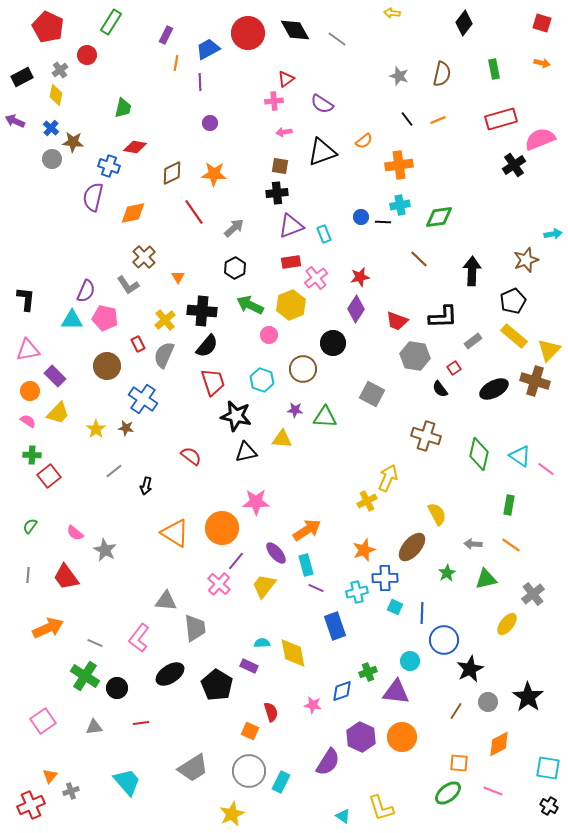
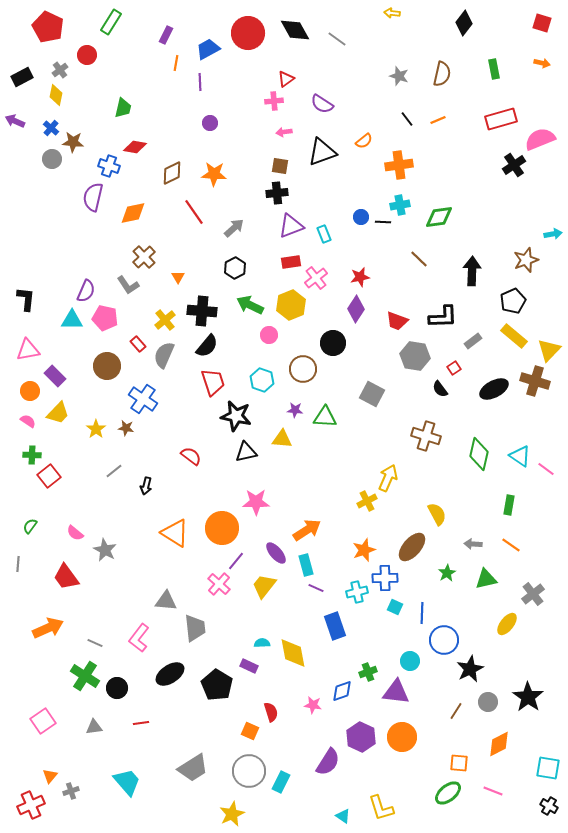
red rectangle at (138, 344): rotated 14 degrees counterclockwise
gray line at (28, 575): moved 10 px left, 11 px up
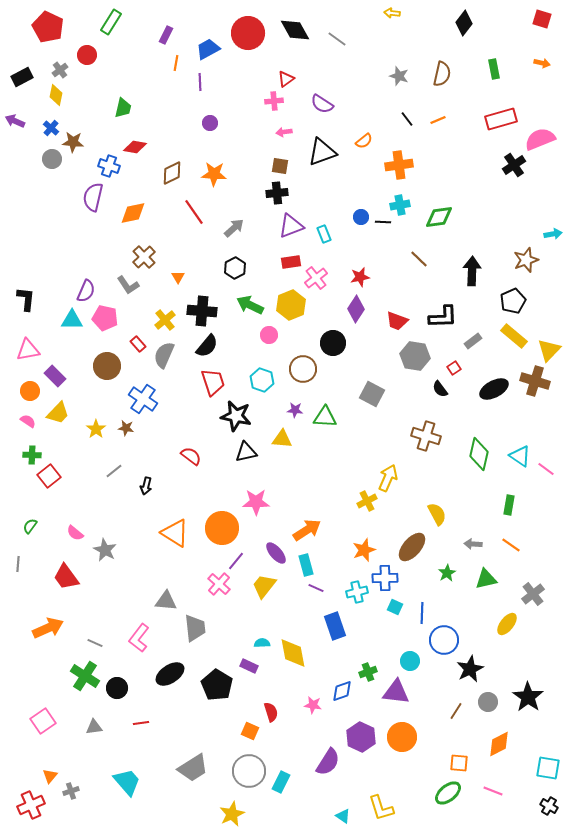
red square at (542, 23): moved 4 px up
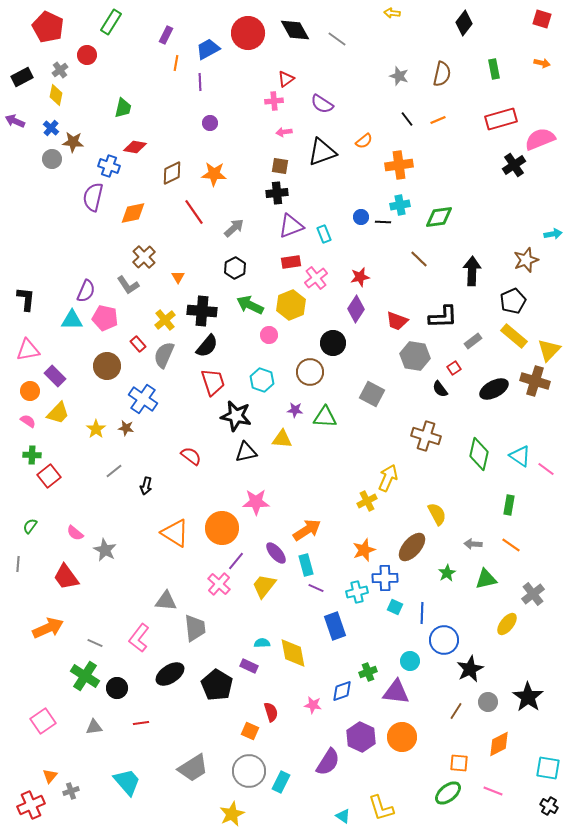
brown circle at (303, 369): moved 7 px right, 3 px down
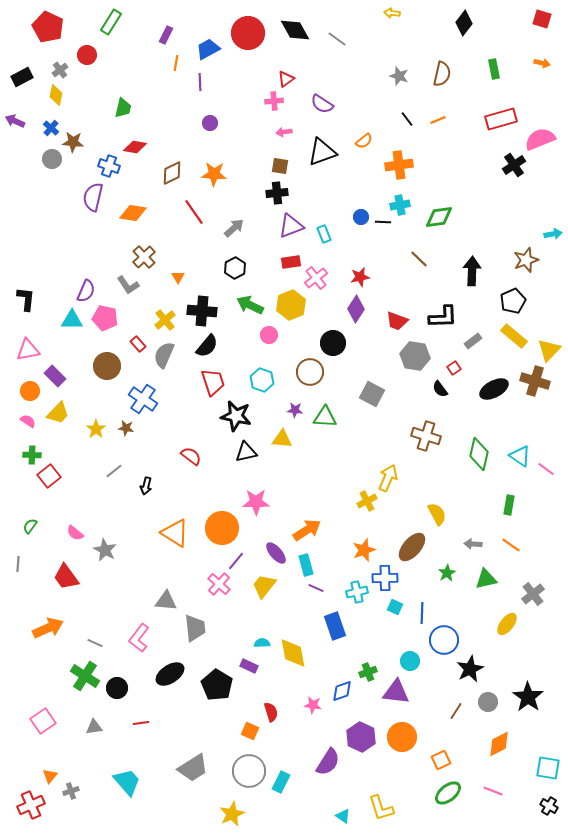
orange diamond at (133, 213): rotated 20 degrees clockwise
orange square at (459, 763): moved 18 px left, 3 px up; rotated 30 degrees counterclockwise
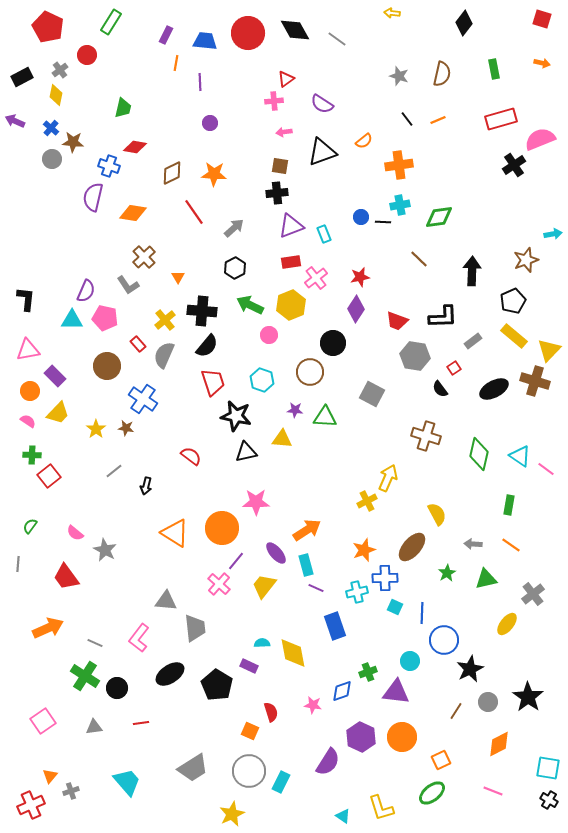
blue trapezoid at (208, 49): moved 3 px left, 8 px up; rotated 35 degrees clockwise
green ellipse at (448, 793): moved 16 px left
black cross at (549, 806): moved 6 px up
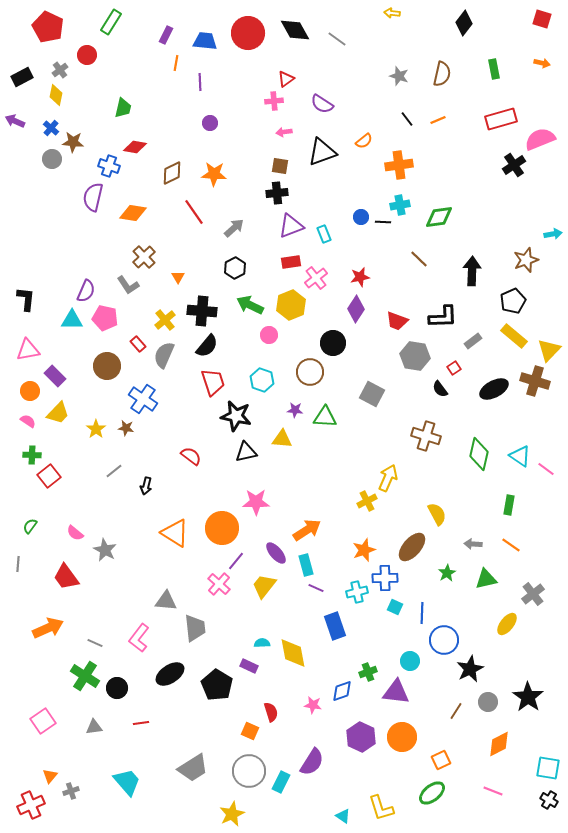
purple semicircle at (328, 762): moved 16 px left
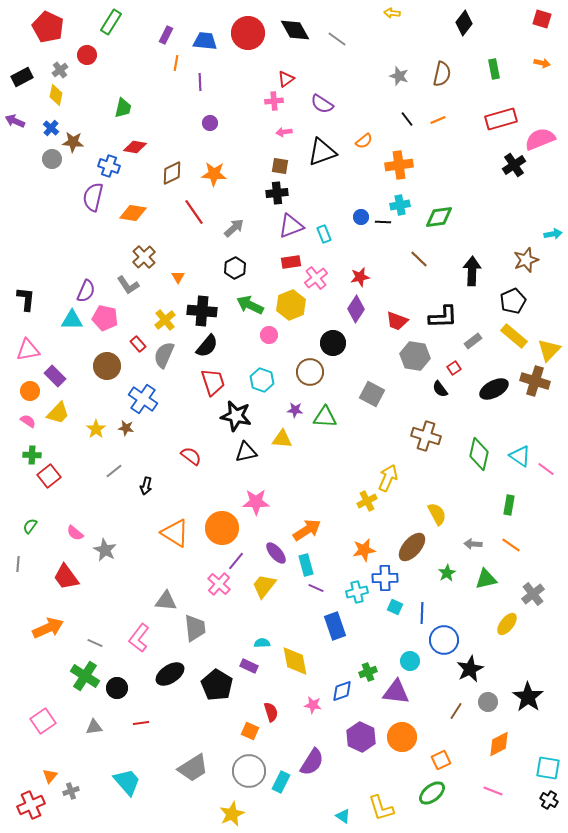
orange star at (364, 550): rotated 10 degrees clockwise
yellow diamond at (293, 653): moved 2 px right, 8 px down
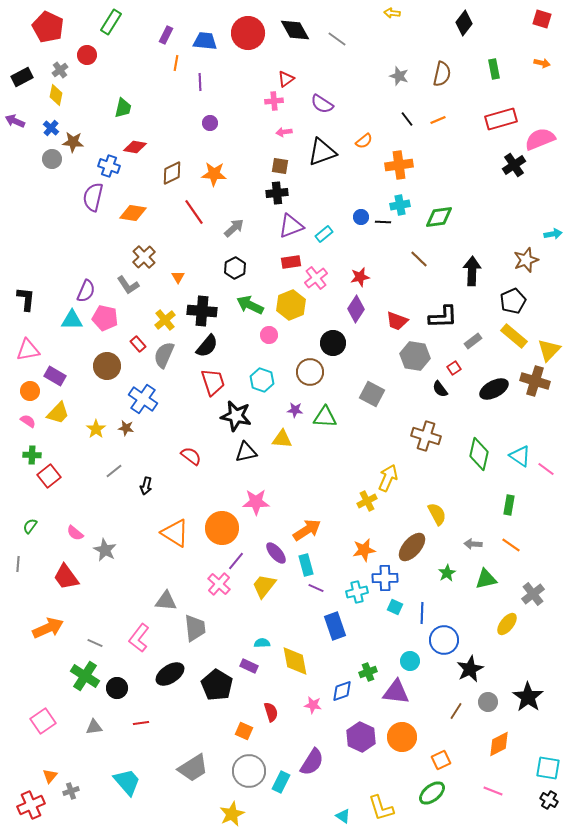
cyan rectangle at (324, 234): rotated 72 degrees clockwise
purple rectangle at (55, 376): rotated 15 degrees counterclockwise
orange square at (250, 731): moved 6 px left
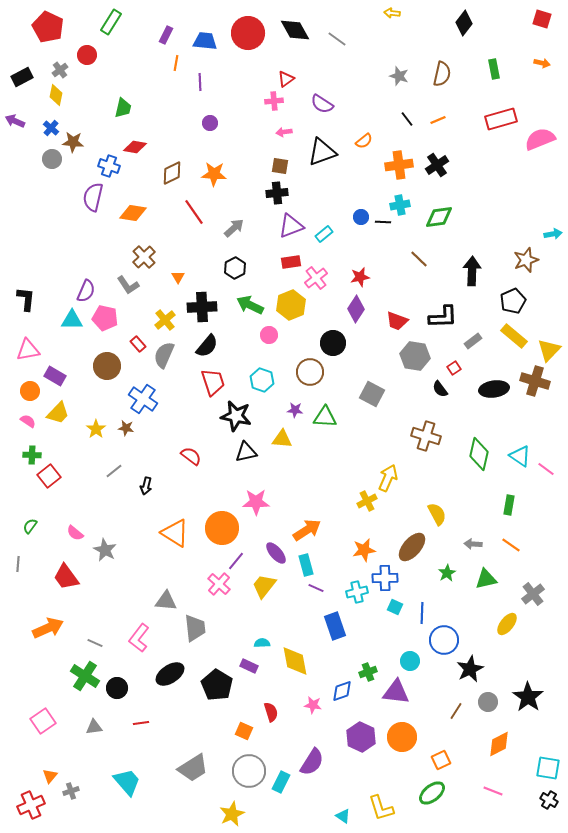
black cross at (514, 165): moved 77 px left
black cross at (202, 311): moved 4 px up; rotated 8 degrees counterclockwise
black ellipse at (494, 389): rotated 20 degrees clockwise
